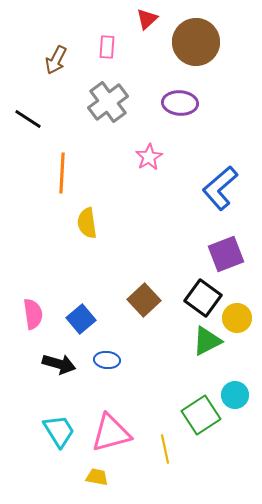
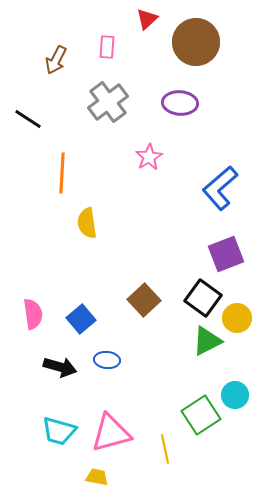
black arrow: moved 1 px right, 3 px down
cyan trapezoid: rotated 138 degrees clockwise
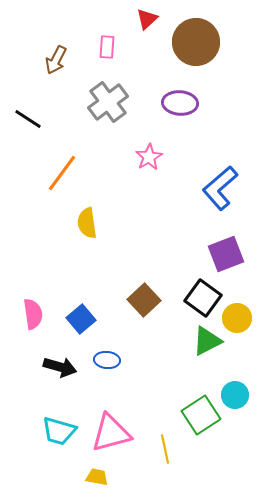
orange line: rotated 33 degrees clockwise
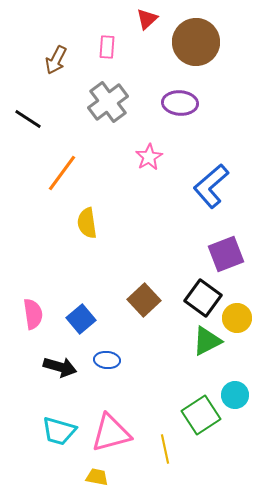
blue L-shape: moved 9 px left, 2 px up
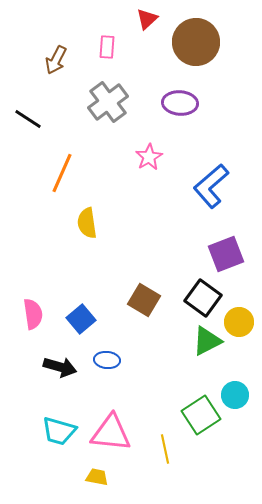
orange line: rotated 12 degrees counterclockwise
brown square: rotated 16 degrees counterclockwise
yellow circle: moved 2 px right, 4 px down
pink triangle: rotated 21 degrees clockwise
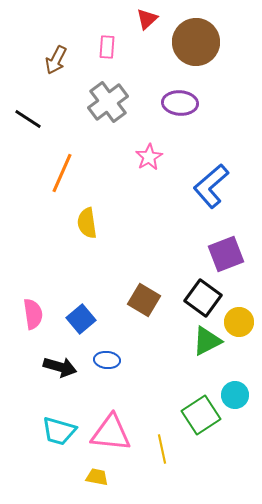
yellow line: moved 3 px left
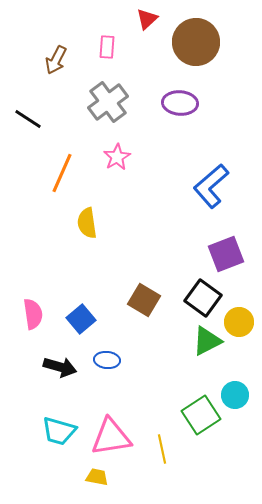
pink star: moved 32 px left
pink triangle: moved 4 px down; rotated 15 degrees counterclockwise
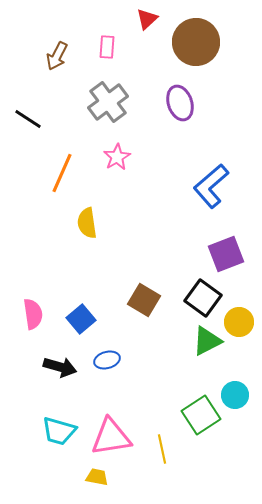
brown arrow: moved 1 px right, 4 px up
purple ellipse: rotated 68 degrees clockwise
blue ellipse: rotated 20 degrees counterclockwise
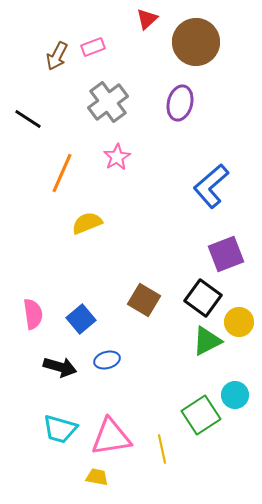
pink rectangle: moved 14 px left; rotated 65 degrees clockwise
purple ellipse: rotated 32 degrees clockwise
yellow semicircle: rotated 76 degrees clockwise
cyan trapezoid: moved 1 px right, 2 px up
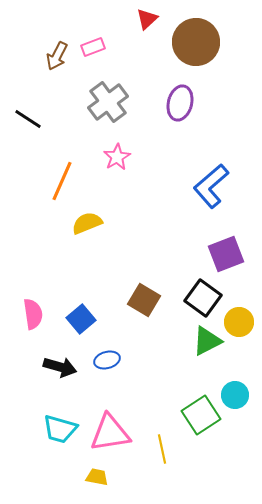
orange line: moved 8 px down
pink triangle: moved 1 px left, 4 px up
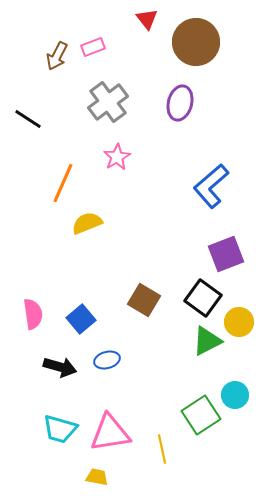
red triangle: rotated 25 degrees counterclockwise
orange line: moved 1 px right, 2 px down
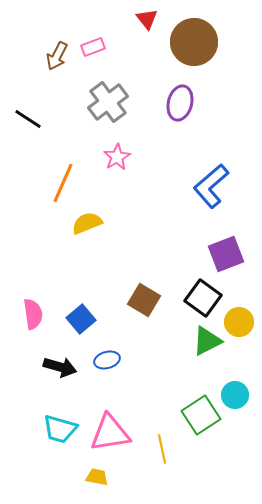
brown circle: moved 2 px left
